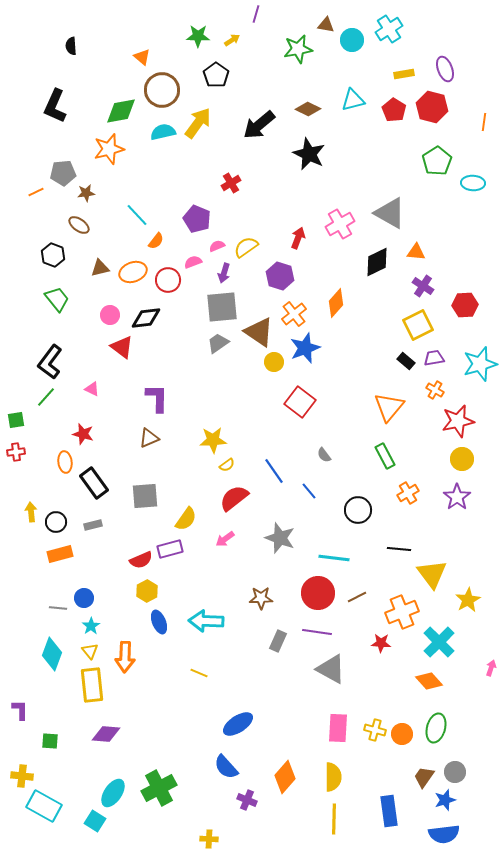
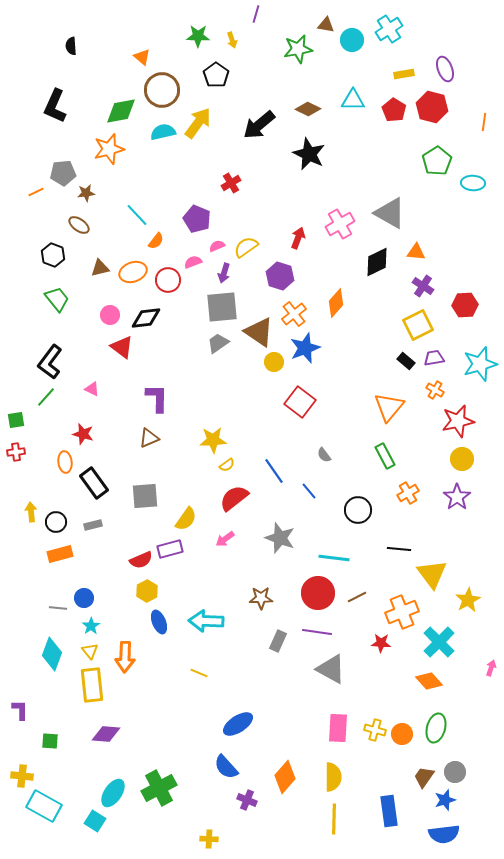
yellow arrow at (232, 40): rotated 105 degrees clockwise
cyan triangle at (353, 100): rotated 15 degrees clockwise
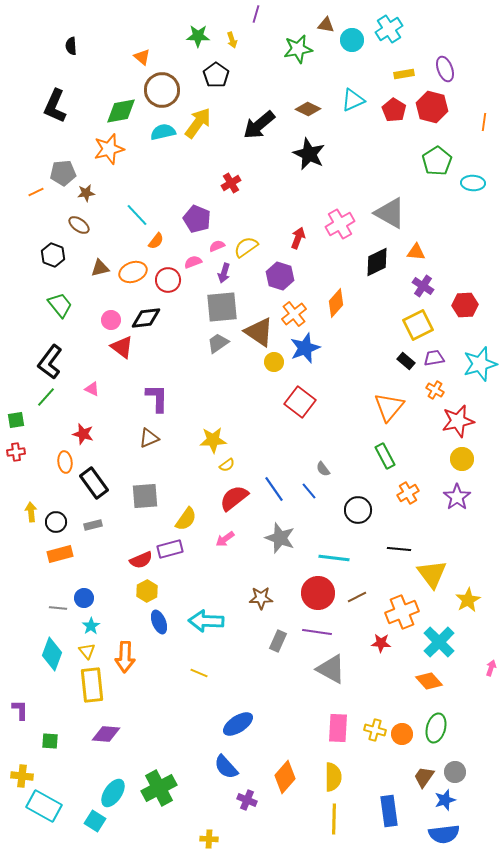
cyan triangle at (353, 100): rotated 25 degrees counterclockwise
green trapezoid at (57, 299): moved 3 px right, 6 px down
pink circle at (110, 315): moved 1 px right, 5 px down
gray semicircle at (324, 455): moved 1 px left, 14 px down
blue line at (274, 471): moved 18 px down
yellow triangle at (90, 651): moved 3 px left
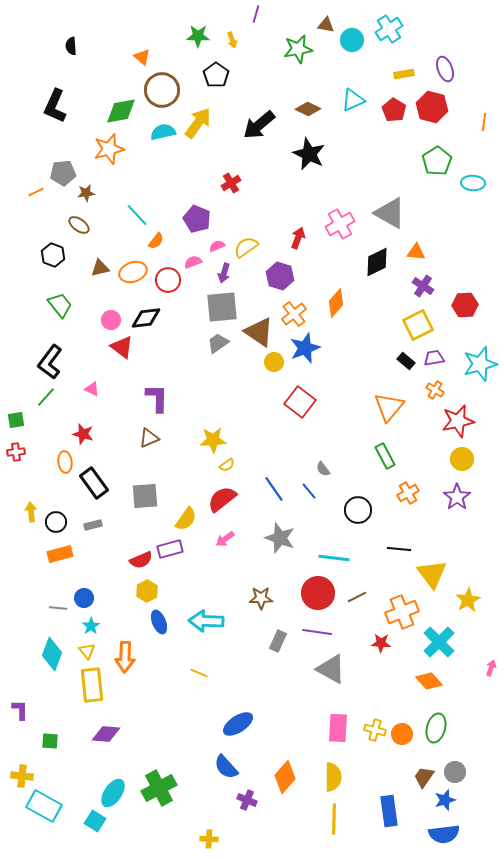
red semicircle at (234, 498): moved 12 px left, 1 px down
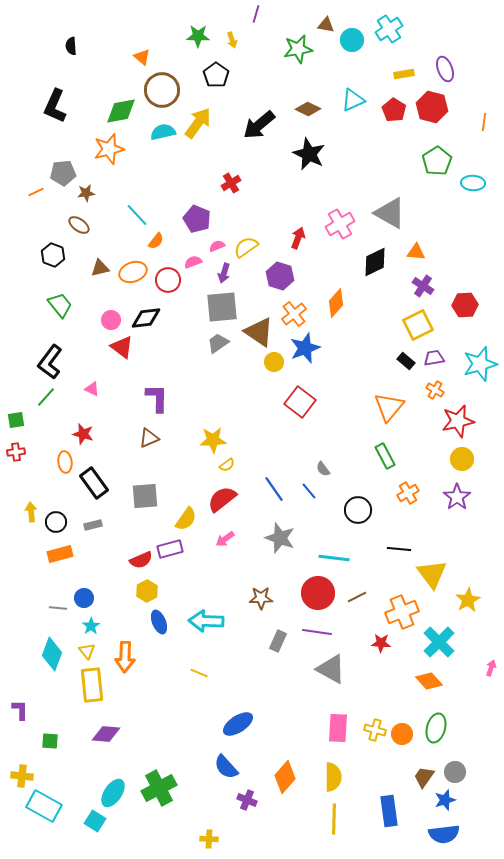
black diamond at (377, 262): moved 2 px left
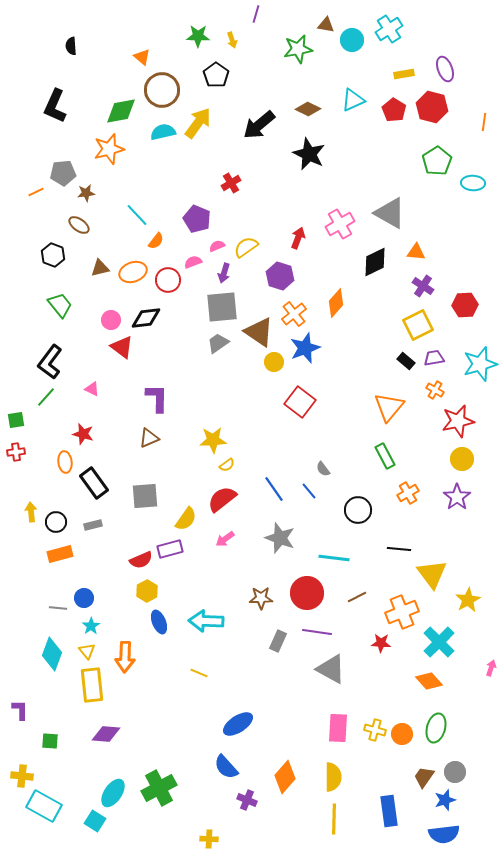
red circle at (318, 593): moved 11 px left
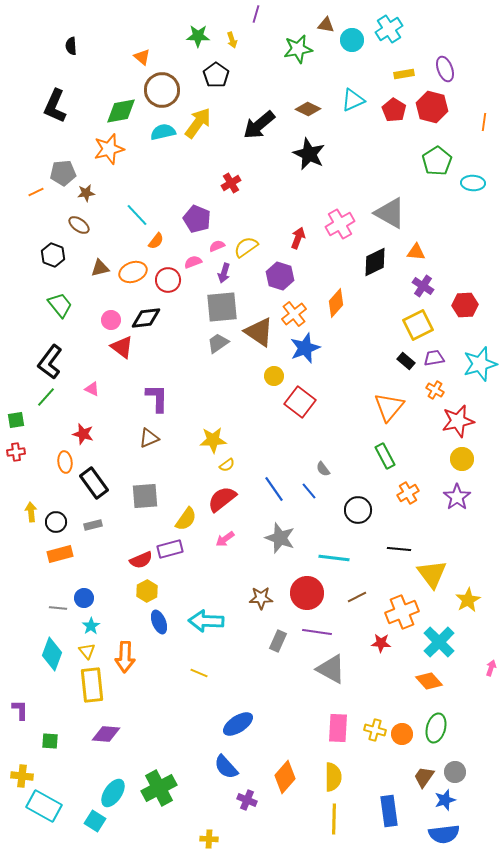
yellow circle at (274, 362): moved 14 px down
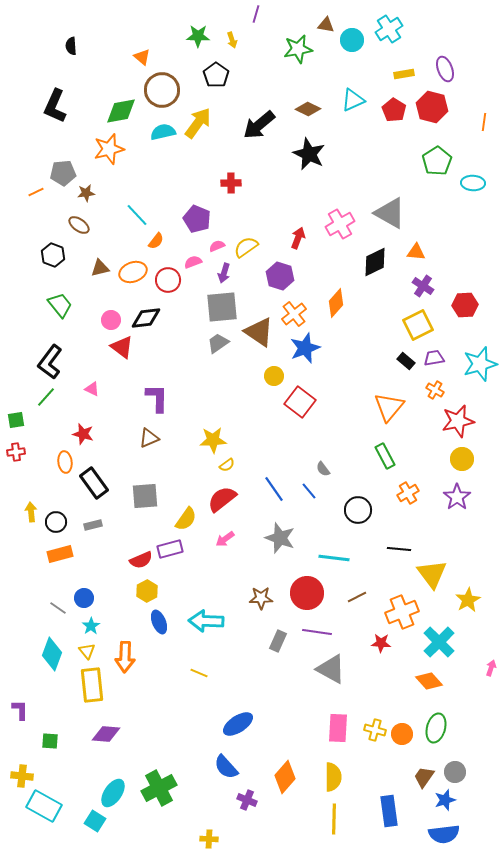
red cross at (231, 183): rotated 30 degrees clockwise
gray line at (58, 608): rotated 30 degrees clockwise
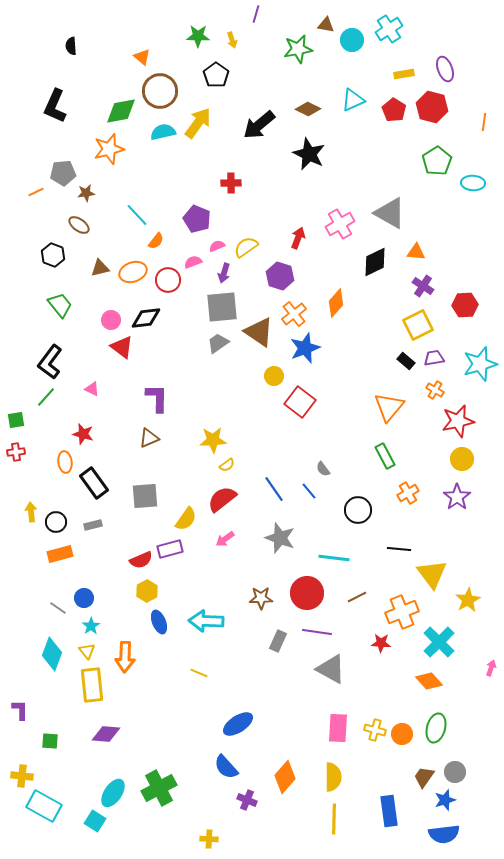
brown circle at (162, 90): moved 2 px left, 1 px down
